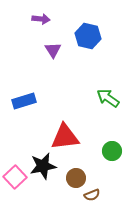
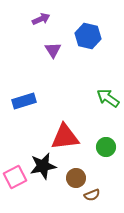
purple arrow: rotated 30 degrees counterclockwise
green circle: moved 6 px left, 4 px up
pink square: rotated 15 degrees clockwise
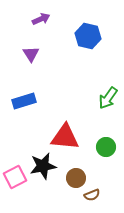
purple triangle: moved 22 px left, 4 px down
green arrow: rotated 90 degrees counterclockwise
red triangle: rotated 12 degrees clockwise
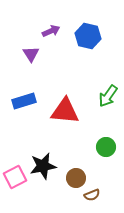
purple arrow: moved 10 px right, 12 px down
green arrow: moved 2 px up
red triangle: moved 26 px up
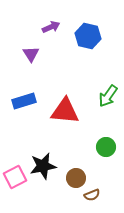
purple arrow: moved 4 px up
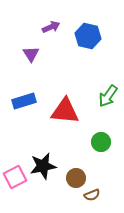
green circle: moved 5 px left, 5 px up
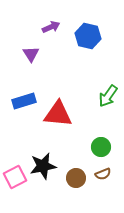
red triangle: moved 7 px left, 3 px down
green circle: moved 5 px down
brown semicircle: moved 11 px right, 21 px up
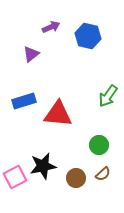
purple triangle: rotated 24 degrees clockwise
green circle: moved 2 px left, 2 px up
brown semicircle: rotated 21 degrees counterclockwise
